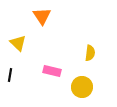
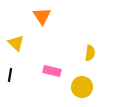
yellow triangle: moved 2 px left
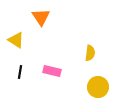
orange triangle: moved 1 px left, 1 px down
yellow triangle: moved 3 px up; rotated 12 degrees counterclockwise
black line: moved 10 px right, 3 px up
yellow circle: moved 16 px right
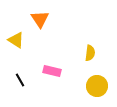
orange triangle: moved 1 px left, 2 px down
black line: moved 8 px down; rotated 40 degrees counterclockwise
yellow circle: moved 1 px left, 1 px up
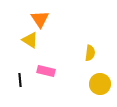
yellow triangle: moved 14 px right
pink rectangle: moved 6 px left
black line: rotated 24 degrees clockwise
yellow circle: moved 3 px right, 2 px up
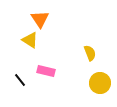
yellow semicircle: rotated 28 degrees counterclockwise
black line: rotated 32 degrees counterclockwise
yellow circle: moved 1 px up
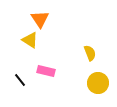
yellow circle: moved 2 px left
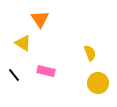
yellow triangle: moved 7 px left, 3 px down
black line: moved 6 px left, 5 px up
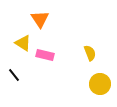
pink rectangle: moved 1 px left, 16 px up
yellow circle: moved 2 px right, 1 px down
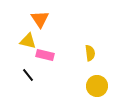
yellow triangle: moved 5 px right, 2 px up; rotated 18 degrees counterclockwise
yellow semicircle: rotated 14 degrees clockwise
black line: moved 14 px right
yellow circle: moved 3 px left, 2 px down
